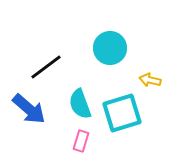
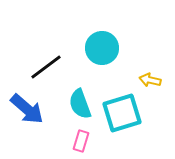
cyan circle: moved 8 px left
blue arrow: moved 2 px left
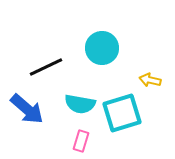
black line: rotated 12 degrees clockwise
cyan semicircle: rotated 60 degrees counterclockwise
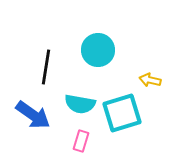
cyan circle: moved 4 px left, 2 px down
black line: rotated 56 degrees counterclockwise
blue arrow: moved 6 px right, 6 px down; rotated 6 degrees counterclockwise
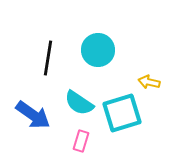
black line: moved 2 px right, 9 px up
yellow arrow: moved 1 px left, 2 px down
cyan semicircle: moved 1 px left, 1 px up; rotated 24 degrees clockwise
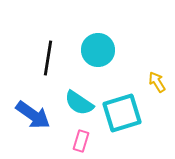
yellow arrow: moved 8 px right; rotated 45 degrees clockwise
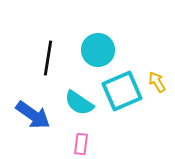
cyan square: moved 22 px up; rotated 6 degrees counterclockwise
pink rectangle: moved 3 px down; rotated 10 degrees counterclockwise
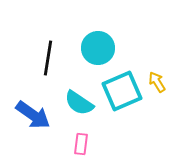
cyan circle: moved 2 px up
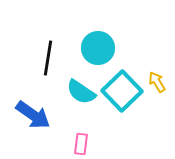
cyan square: rotated 21 degrees counterclockwise
cyan semicircle: moved 2 px right, 11 px up
